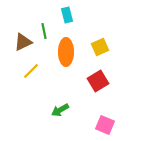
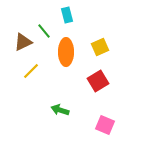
green line: rotated 28 degrees counterclockwise
green arrow: rotated 48 degrees clockwise
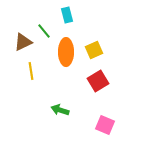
yellow square: moved 6 px left, 3 px down
yellow line: rotated 54 degrees counterclockwise
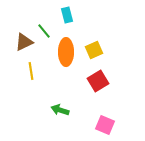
brown triangle: moved 1 px right
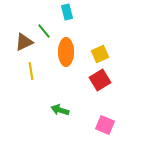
cyan rectangle: moved 3 px up
yellow square: moved 6 px right, 4 px down
red square: moved 2 px right, 1 px up
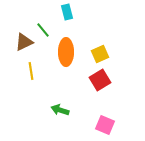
green line: moved 1 px left, 1 px up
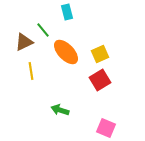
orange ellipse: rotated 44 degrees counterclockwise
pink square: moved 1 px right, 3 px down
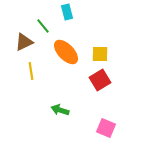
green line: moved 4 px up
yellow square: rotated 24 degrees clockwise
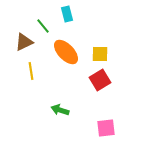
cyan rectangle: moved 2 px down
pink square: rotated 30 degrees counterclockwise
